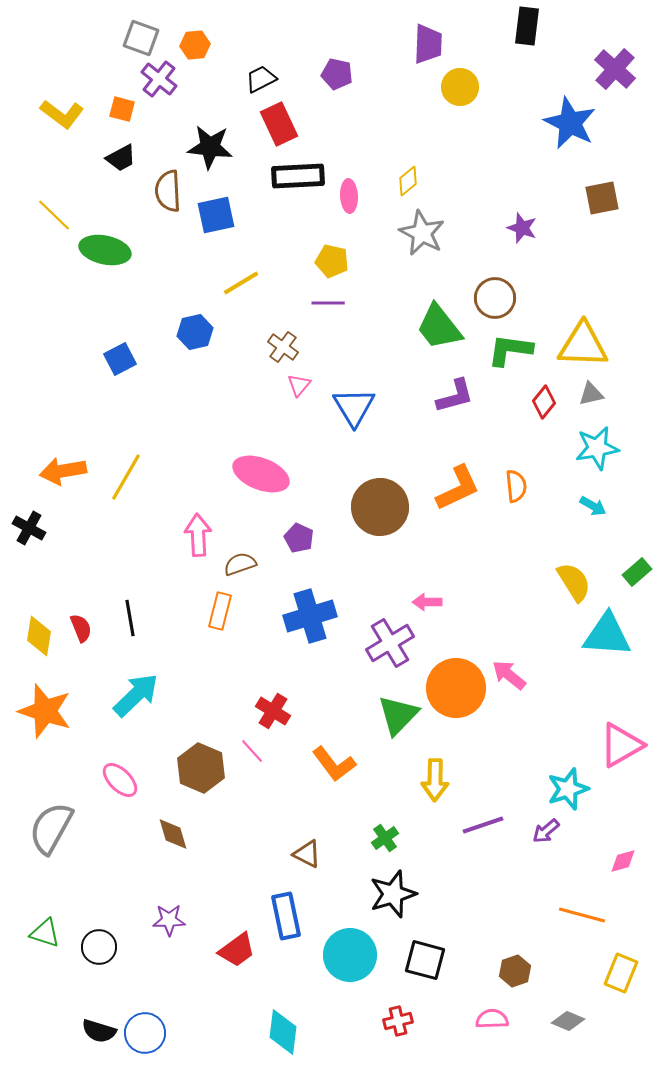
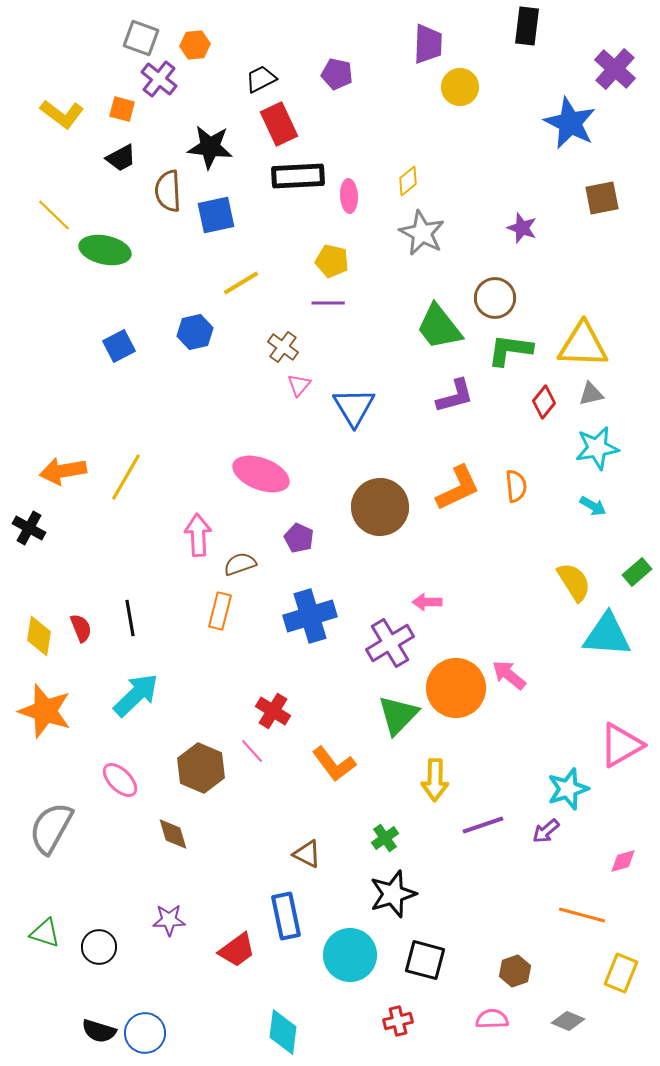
blue square at (120, 359): moved 1 px left, 13 px up
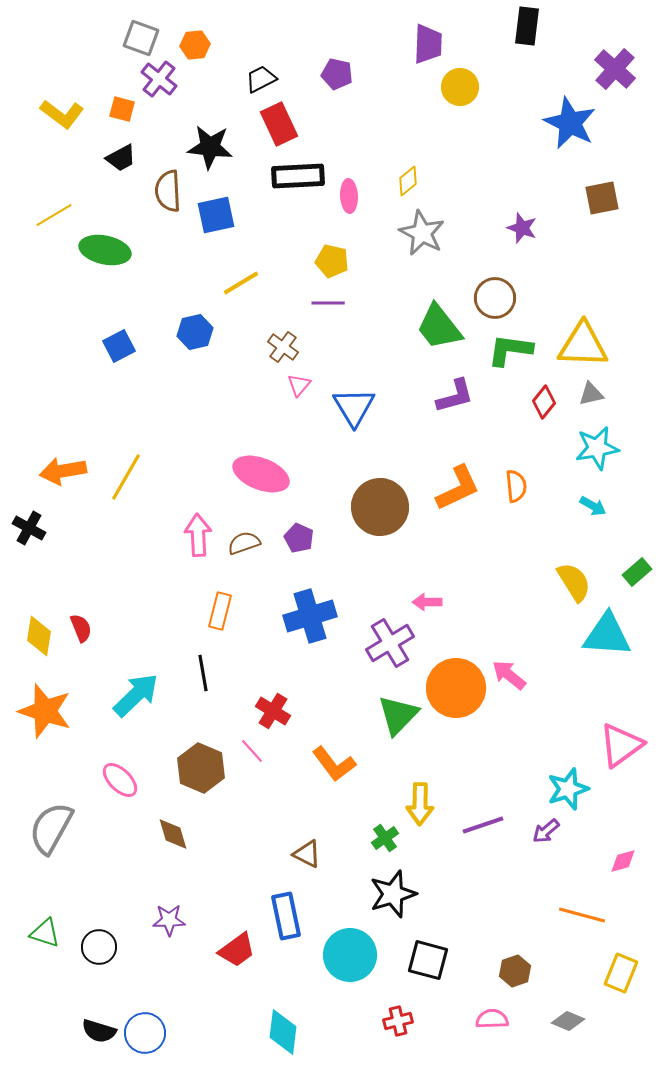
yellow line at (54, 215): rotated 75 degrees counterclockwise
brown semicircle at (240, 564): moved 4 px right, 21 px up
black line at (130, 618): moved 73 px right, 55 px down
pink triangle at (621, 745): rotated 6 degrees counterclockwise
yellow arrow at (435, 780): moved 15 px left, 24 px down
black square at (425, 960): moved 3 px right
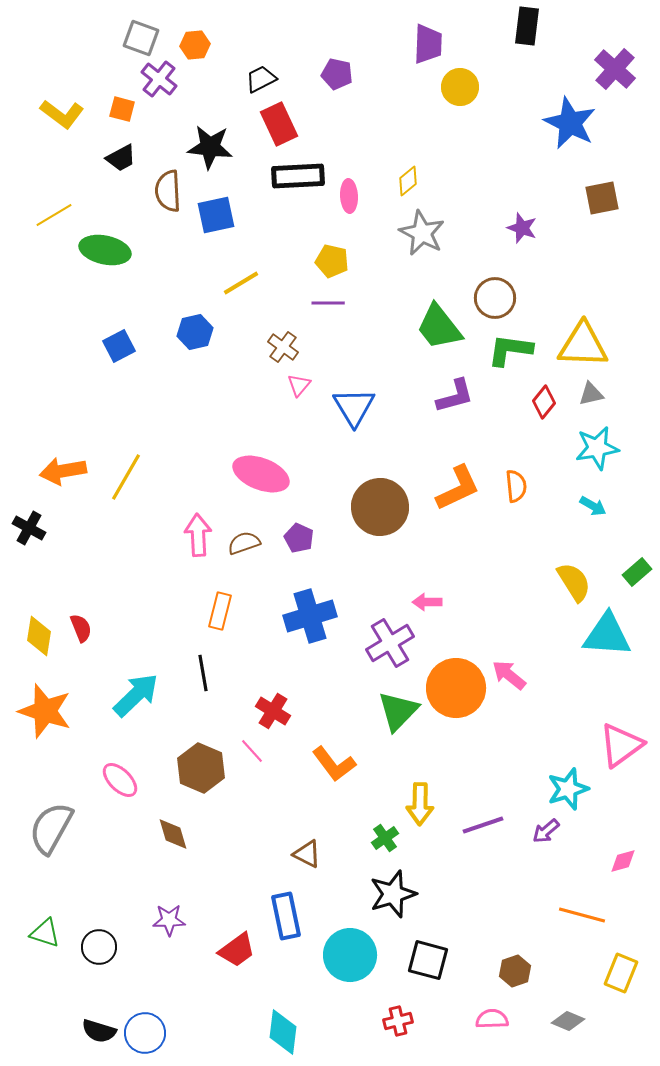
green triangle at (398, 715): moved 4 px up
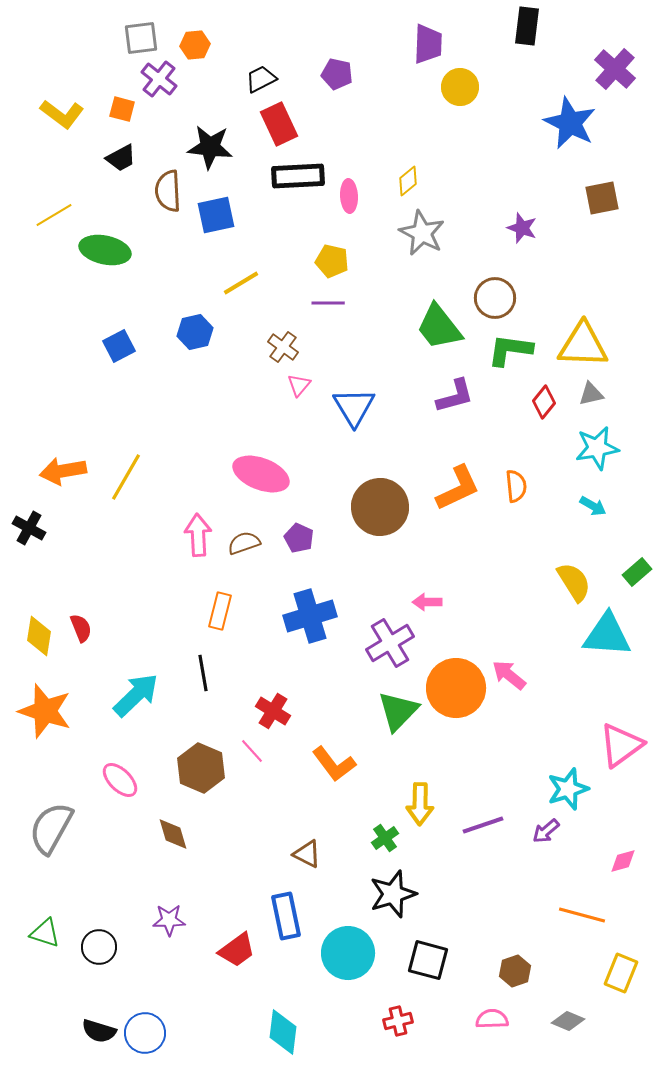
gray square at (141, 38): rotated 27 degrees counterclockwise
cyan circle at (350, 955): moved 2 px left, 2 px up
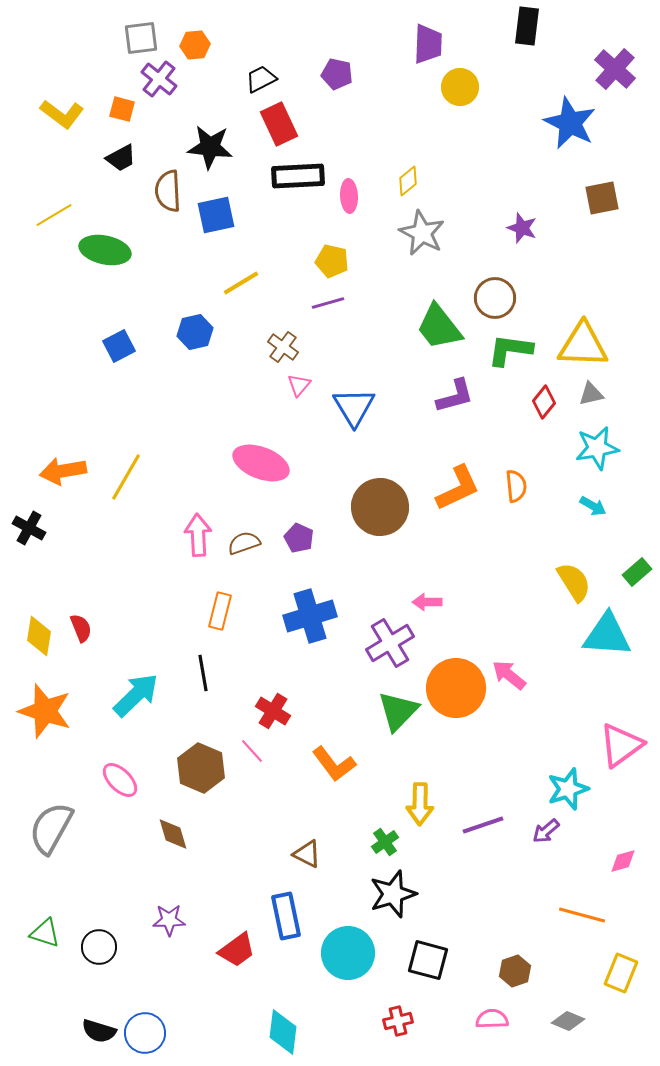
purple line at (328, 303): rotated 16 degrees counterclockwise
pink ellipse at (261, 474): moved 11 px up
green cross at (385, 838): moved 4 px down
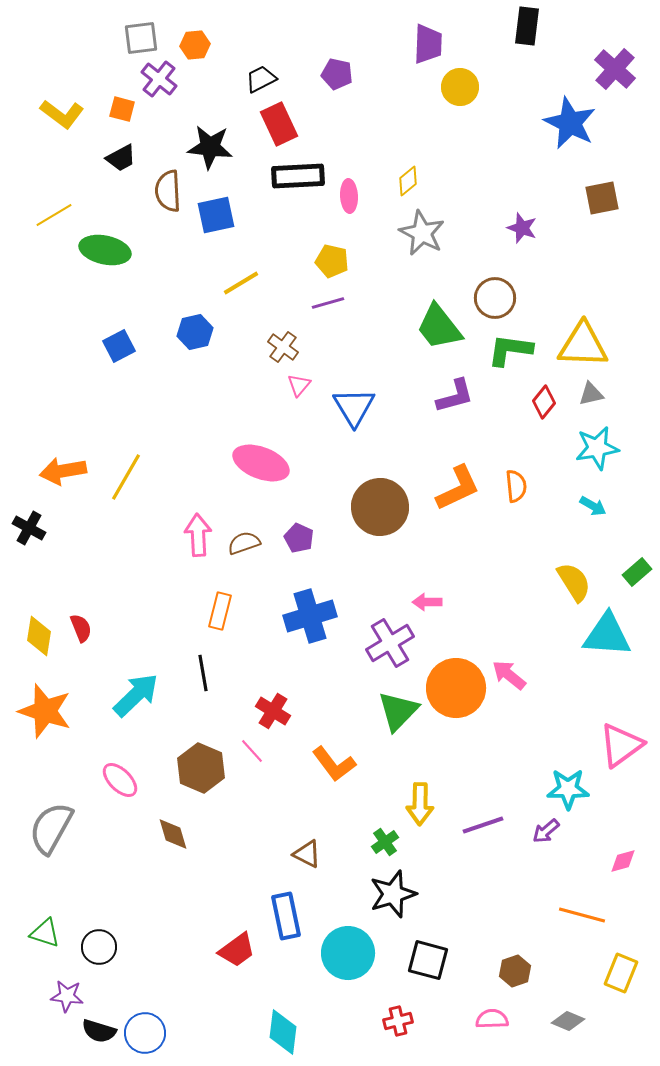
cyan star at (568, 789): rotated 18 degrees clockwise
purple star at (169, 920): moved 102 px left, 76 px down; rotated 8 degrees clockwise
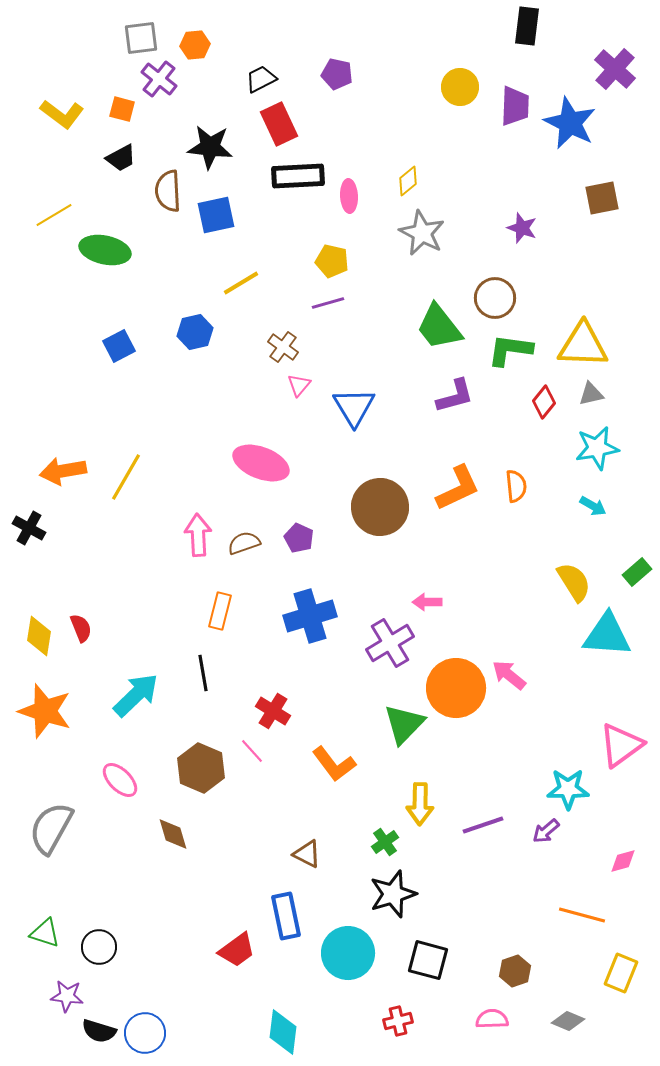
purple trapezoid at (428, 44): moved 87 px right, 62 px down
green triangle at (398, 711): moved 6 px right, 13 px down
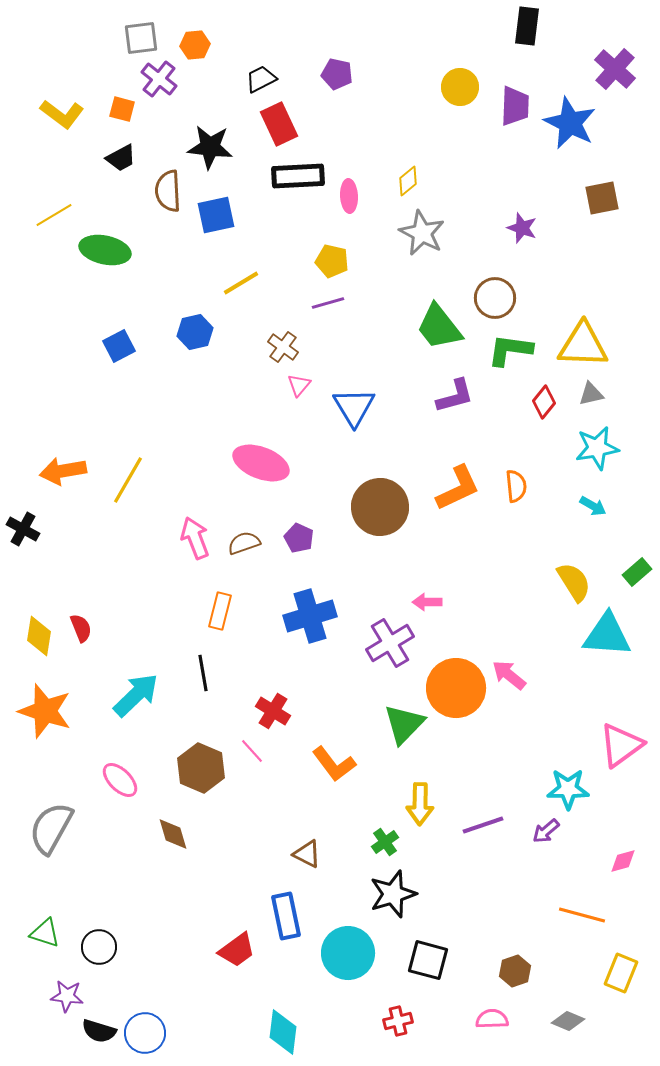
yellow line at (126, 477): moved 2 px right, 3 px down
black cross at (29, 528): moved 6 px left, 1 px down
pink arrow at (198, 535): moved 3 px left, 3 px down; rotated 18 degrees counterclockwise
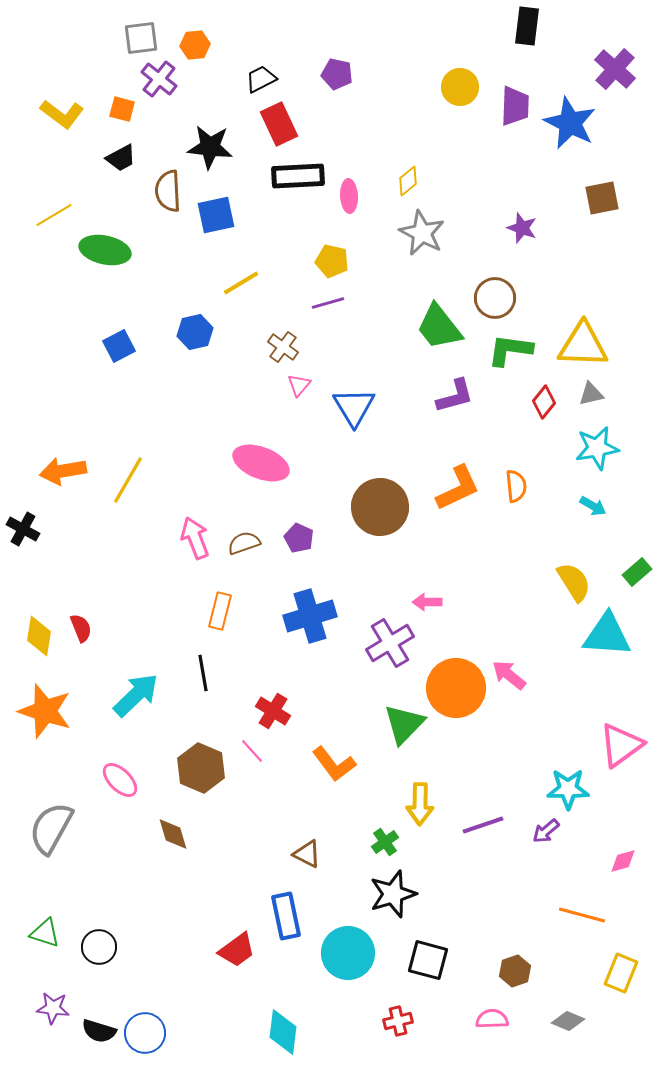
purple star at (67, 996): moved 14 px left, 12 px down
